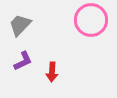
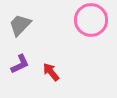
purple L-shape: moved 3 px left, 3 px down
red arrow: moved 1 px left; rotated 138 degrees clockwise
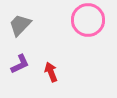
pink circle: moved 3 px left
red arrow: rotated 18 degrees clockwise
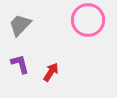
purple L-shape: rotated 80 degrees counterclockwise
red arrow: rotated 54 degrees clockwise
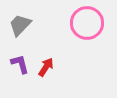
pink circle: moved 1 px left, 3 px down
red arrow: moved 5 px left, 5 px up
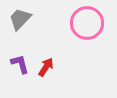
gray trapezoid: moved 6 px up
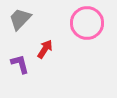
red arrow: moved 1 px left, 18 px up
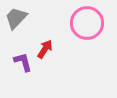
gray trapezoid: moved 4 px left, 1 px up
purple L-shape: moved 3 px right, 2 px up
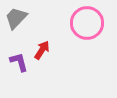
red arrow: moved 3 px left, 1 px down
purple L-shape: moved 4 px left
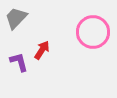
pink circle: moved 6 px right, 9 px down
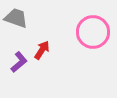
gray trapezoid: rotated 65 degrees clockwise
purple L-shape: rotated 65 degrees clockwise
